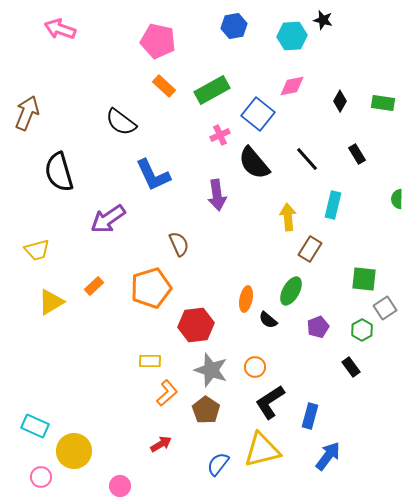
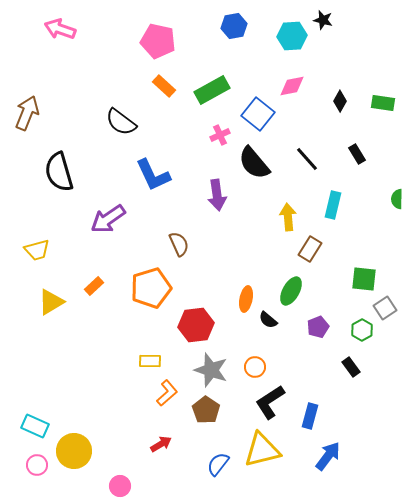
pink circle at (41, 477): moved 4 px left, 12 px up
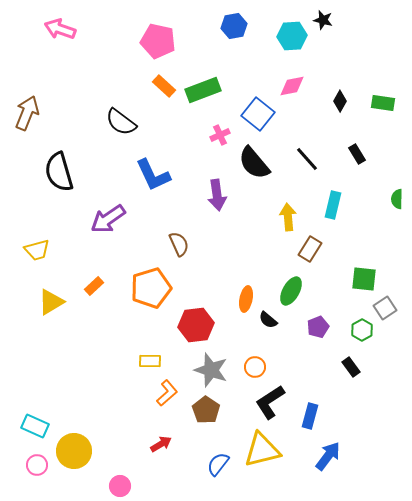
green rectangle at (212, 90): moved 9 px left; rotated 8 degrees clockwise
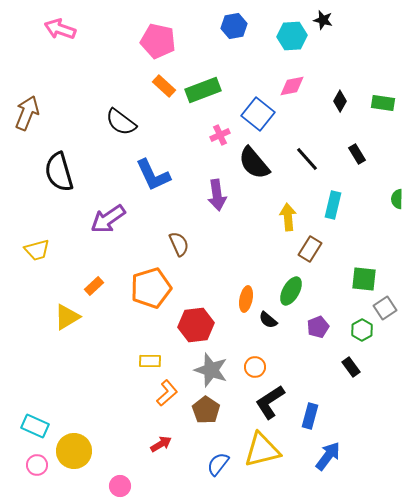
yellow triangle at (51, 302): moved 16 px right, 15 px down
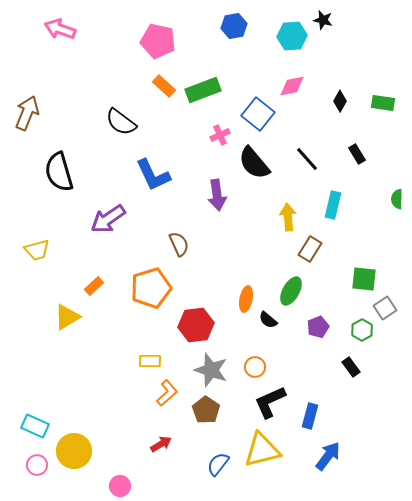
black L-shape at (270, 402): rotated 9 degrees clockwise
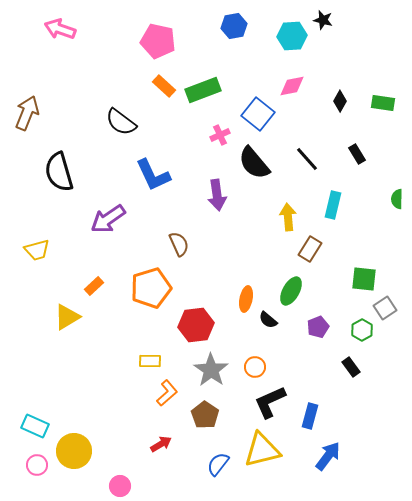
gray star at (211, 370): rotated 16 degrees clockwise
brown pentagon at (206, 410): moved 1 px left, 5 px down
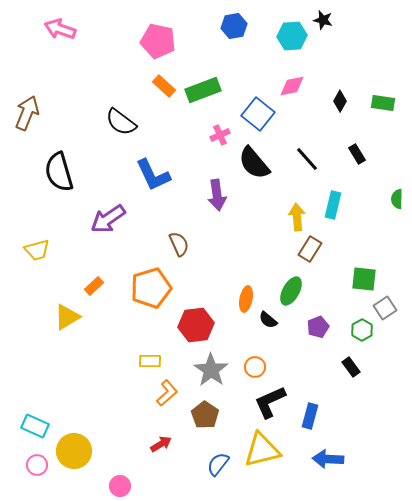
yellow arrow at (288, 217): moved 9 px right
blue arrow at (328, 456): moved 3 px down; rotated 124 degrees counterclockwise
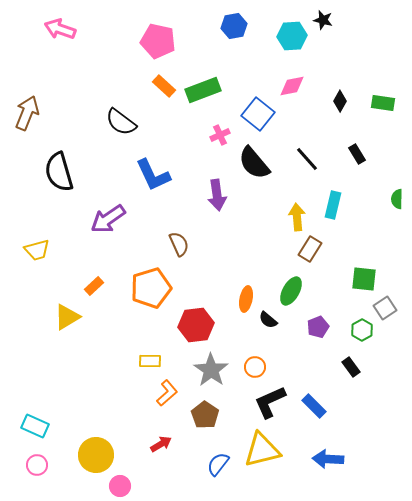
blue rectangle at (310, 416): moved 4 px right, 10 px up; rotated 60 degrees counterclockwise
yellow circle at (74, 451): moved 22 px right, 4 px down
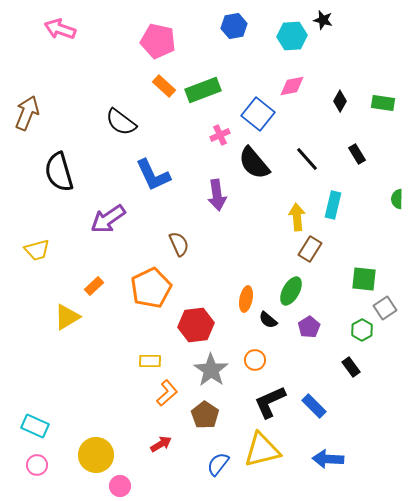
orange pentagon at (151, 288): rotated 9 degrees counterclockwise
purple pentagon at (318, 327): moved 9 px left; rotated 10 degrees counterclockwise
orange circle at (255, 367): moved 7 px up
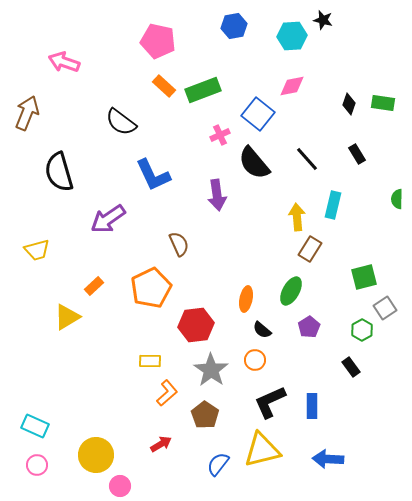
pink arrow at (60, 29): moved 4 px right, 33 px down
black diamond at (340, 101): moved 9 px right, 3 px down; rotated 10 degrees counterclockwise
green square at (364, 279): moved 2 px up; rotated 20 degrees counterclockwise
black semicircle at (268, 320): moved 6 px left, 10 px down
blue rectangle at (314, 406): moved 2 px left; rotated 45 degrees clockwise
